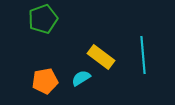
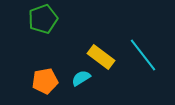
cyan line: rotated 33 degrees counterclockwise
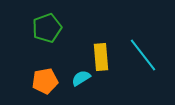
green pentagon: moved 4 px right, 9 px down
yellow rectangle: rotated 48 degrees clockwise
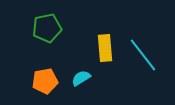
green pentagon: rotated 8 degrees clockwise
yellow rectangle: moved 4 px right, 9 px up
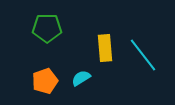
green pentagon: rotated 12 degrees clockwise
orange pentagon: rotated 10 degrees counterclockwise
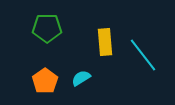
yellow rectangle: moved 6 px up
orange pentagon: rotated 15 degrees counterclockwise
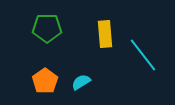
yellow rectangle: moved 8 px up
cyan semicircle: moved 4 px down
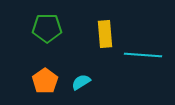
cyan line: rotated 48 degrees counterclockwise
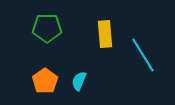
cyan line: rotated 54 degrees clockwise
cyan semicircle: moved 2 px left, 1 px up; rotated 36 degrees counterclockwise
